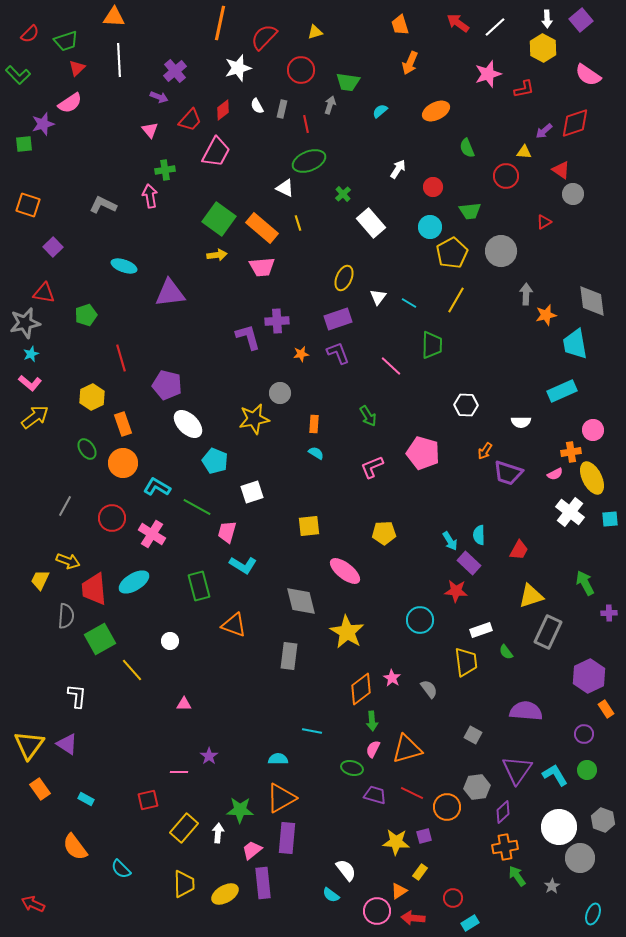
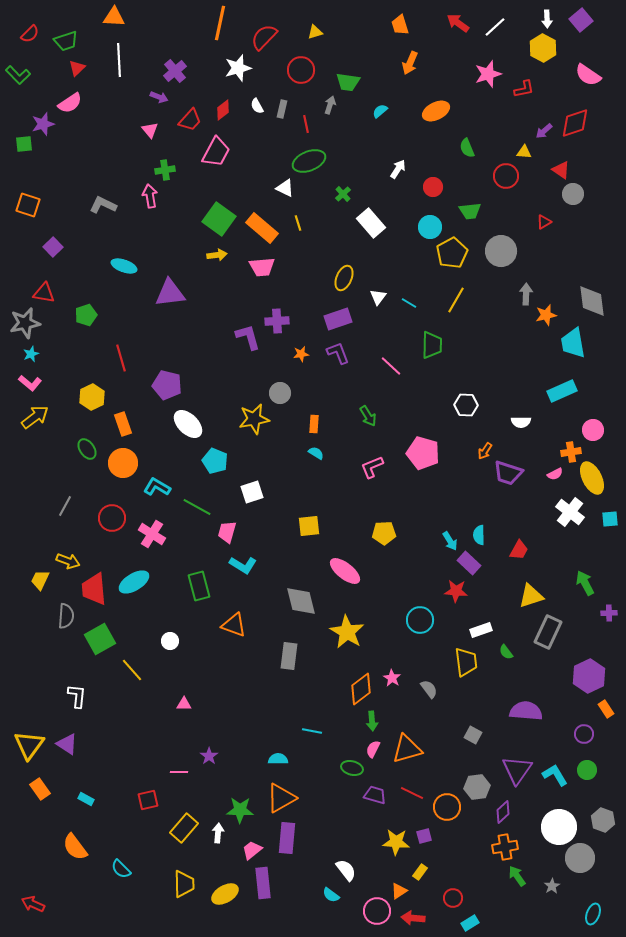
cyan trapezoid at (575, 344): moved 2 px left, 1 px up
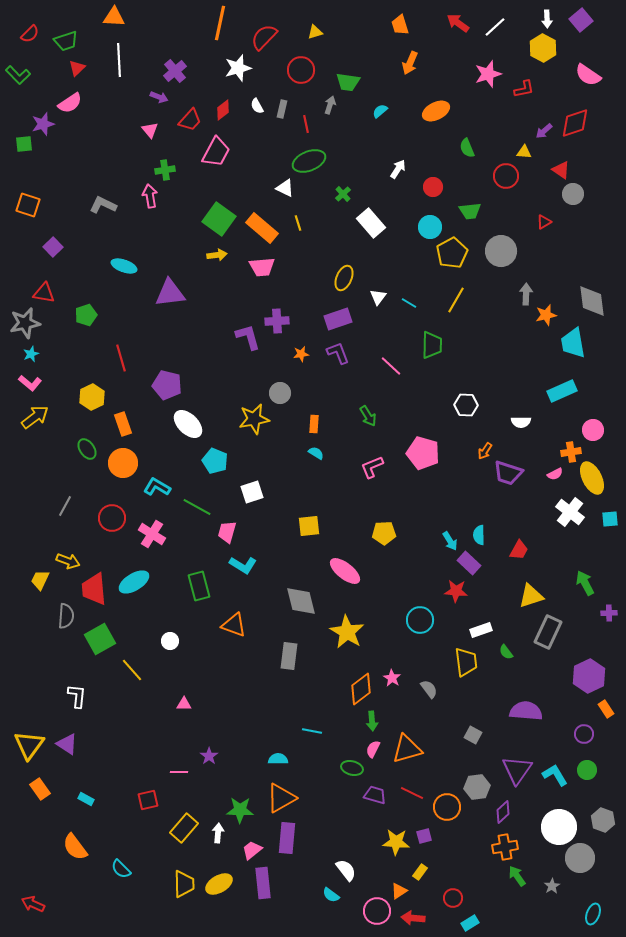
yellow ellipse at (225, 894): moved 6 px left, 10 px up
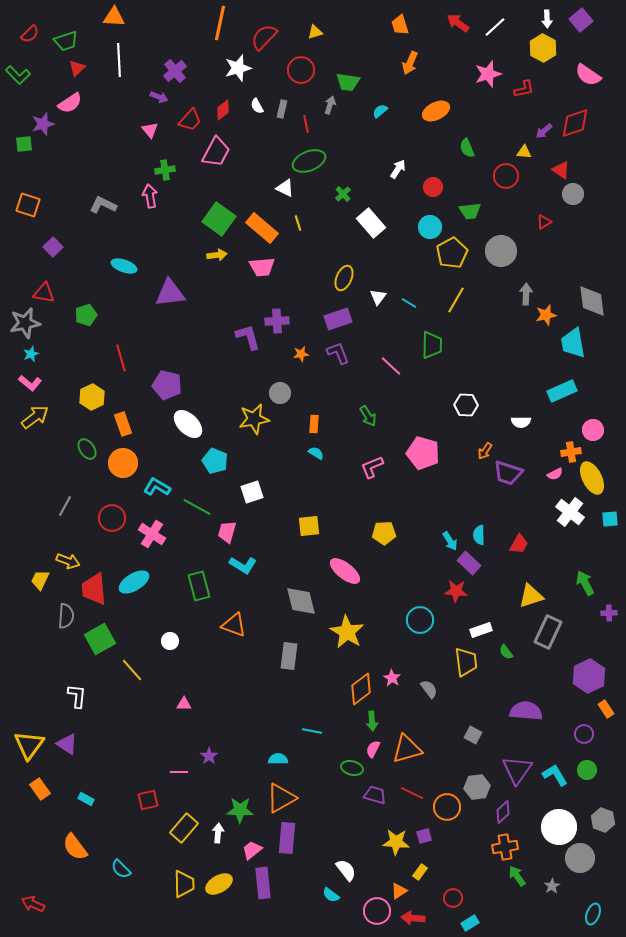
red trapezoid at (519, 550): moved 6 px up
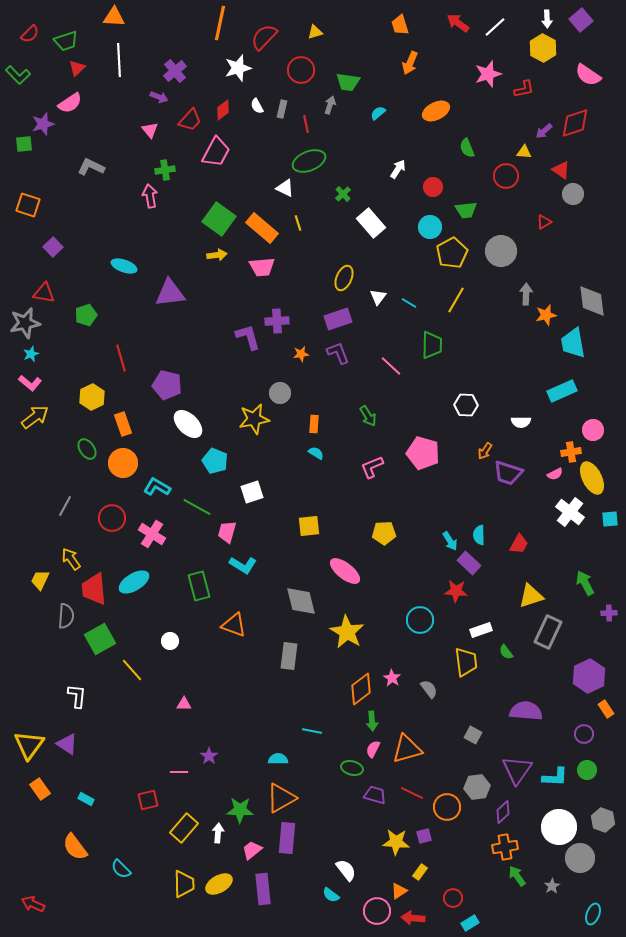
cyan semicircle at (380, 111): moved 2 px left, 2 px down
gray L-shape at (103, 205): moved 12 px left, 38 px up
green trapezoid at (470, 211): moved 4 px left, 1 px up
yellow arrow at (68, 561): moved 3 px right, 2 px up; rotated 145 degrees counterclockwise
cyan L-shape at (555, 775): moved 2 px down; rotated 124 degrees clockwise
purple rectangle at (263, 883): moved 6 px down
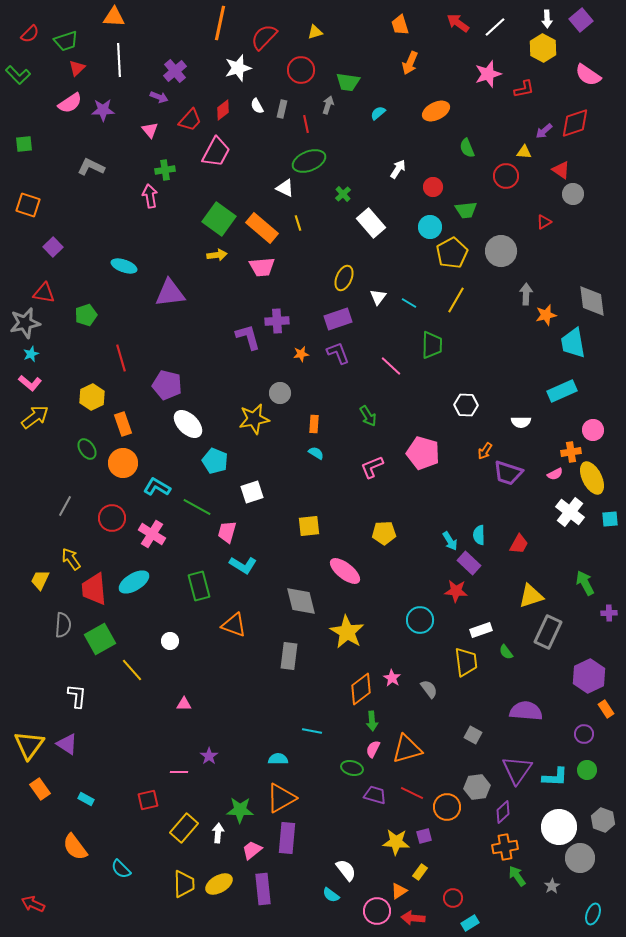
gray arrow at (330, 105): moved 2 px left
purple star at (43, 124): moved 60 px right, 14 px up; rotated 15 degrees clockwise
gray semicircle at (66, 616): moved 3 px left, 9 px down
